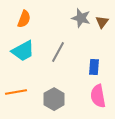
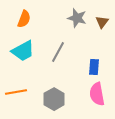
gray star: moved 4 px left
pink semicircle: moved 1 px left, 2 px up
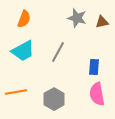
brown triangle: rotated 40 degrees clockwise
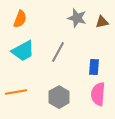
orange semicircle: moved 4 px left
pink semicircle: moved 1 px right; rotated 15 degrees clockwise
gray hexagon: moved 5 px right, 2 px up
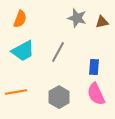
pink semicircle: moved 2 px left; rotated 30 degrees counterclockwise
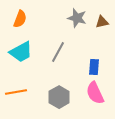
cyan trapezoid: moved 2 px left, 1 px down
pink semicircle: moved 1 px left, 1 px up
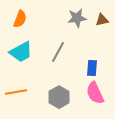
gray star: rotated 24 degrees counterclockwise
brown triangle: moved 2 px up
blue rectangle: moved 2 px left, 1 px down
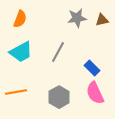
blue rectangle: rotated 49 degrees counterclockwise
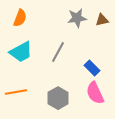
orange semicircle: moved 1 px up
gray hexagon: moved 1 px left, 1 px down
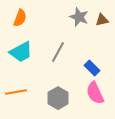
gray star: moved 2 px right, 1 px up; rotated 30 degrees clockwise
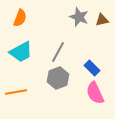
gray hexagon: moved 20 px up; rotated 10 degrees clockwise
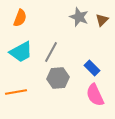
brown triangle: rotated 32 degrees counterclockwise
gray line: moved 7 px left
gray hexagon: rotated 15 degrees clockwise
pink semicircle: moved 2 px down
